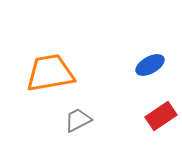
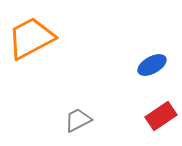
blue ellipse: moved 2 px right
orange trapezoid: moved 19 px left, 35 px up; rotated 18 degrees counterclockwise
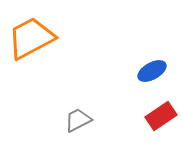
blue ellipse: moved 6 px down
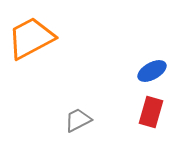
red rectangle: moved 10 px left, 4 px up; rotated 40 degrees counterclockwise
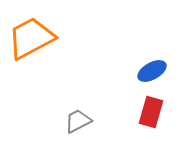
gray trapezoid: moved 1 px down
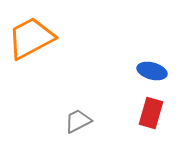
blue ellipse: rotated 44 degrees clockwise
red rectangle: moved 1 px down
